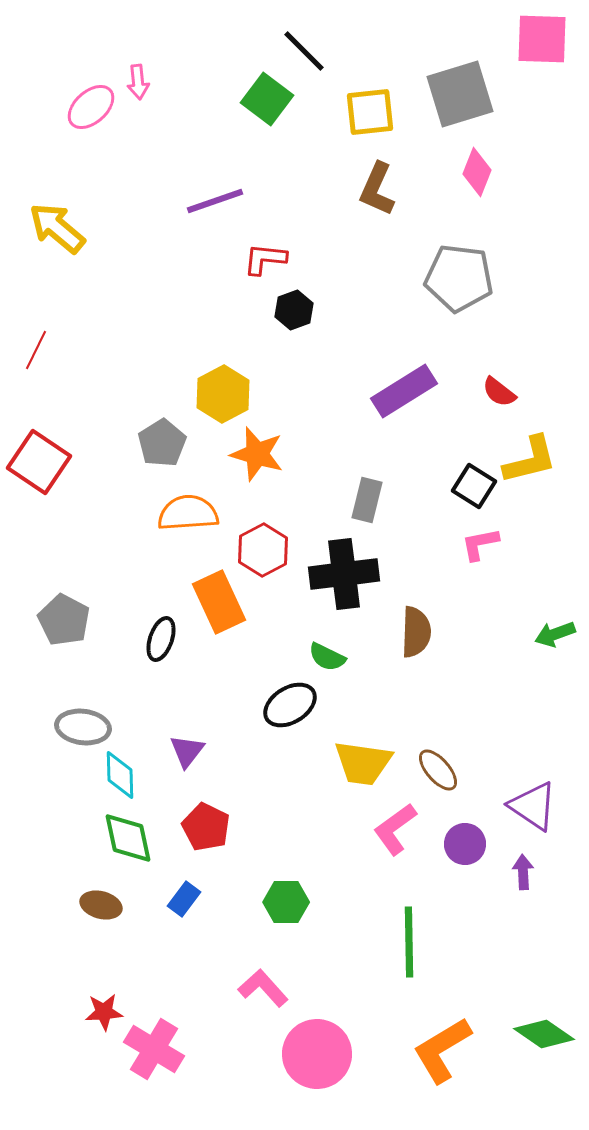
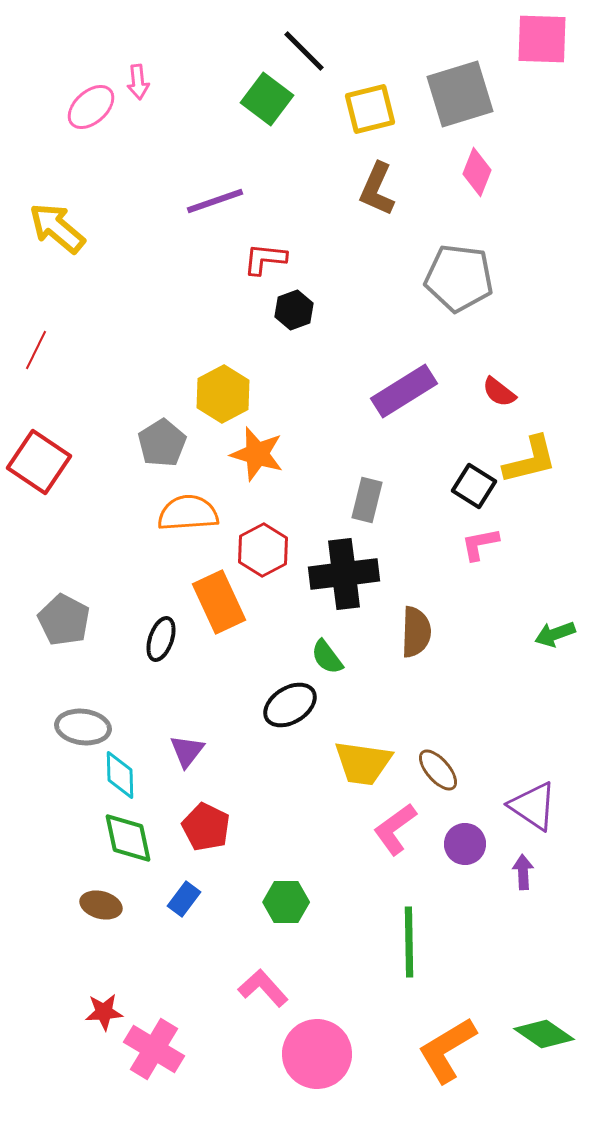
yellow square at (370, 112): moved 3 px up; rotated 8 degrees counterclockwise
green semicircle at (327, 657): rotated 27 degrees clockwise
orange L-shape at (442, 1050): moved 5 px right
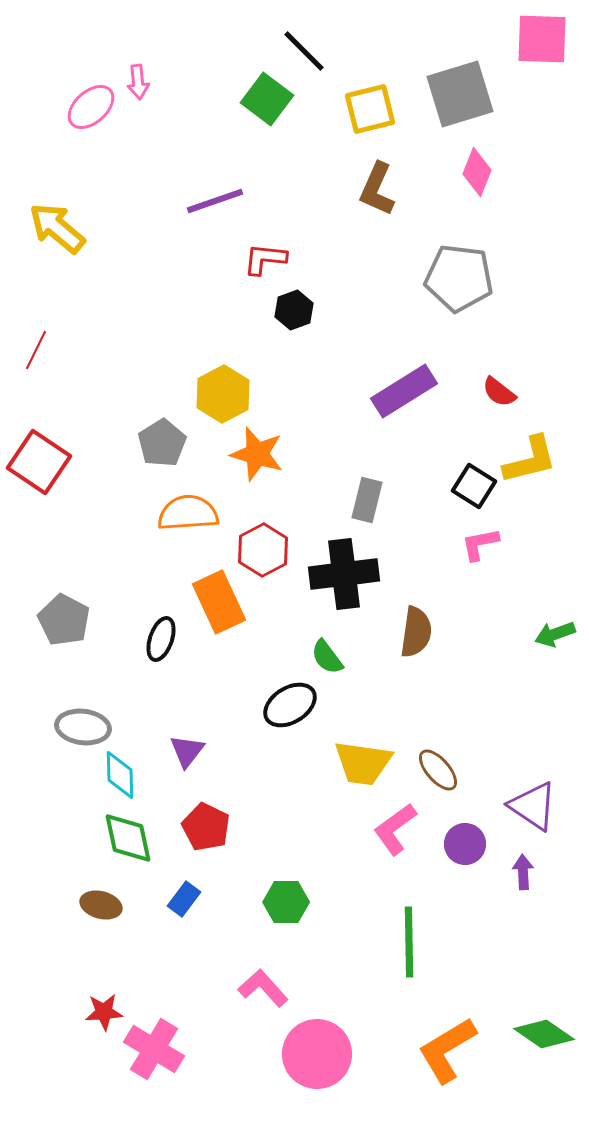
brown semicircle at (416, 632): rotated 6 degrees clockwise
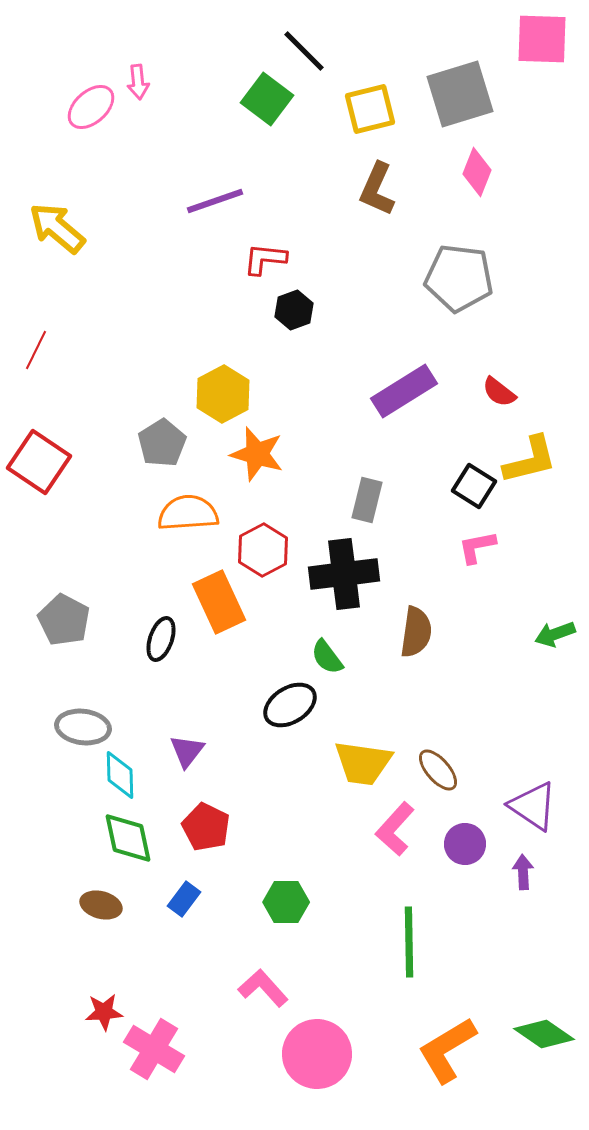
pink L-shape at (480, 544): moved 3 px left, 3 px down
pink L-shape at (395, 829): rotated 12 degrees counterclockwise
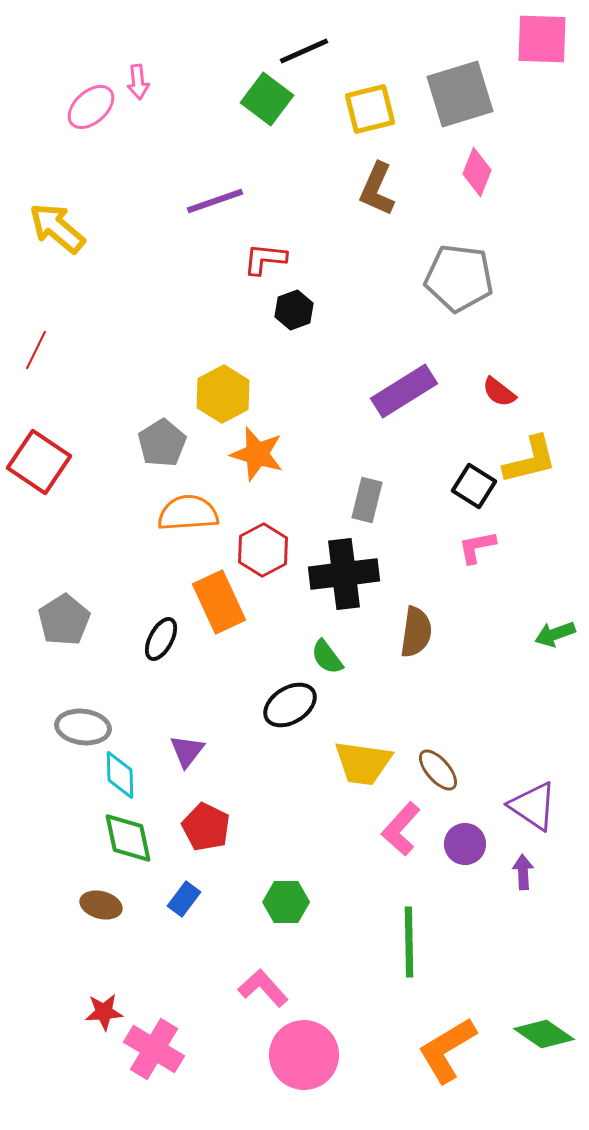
black line at (304, 51): rotated 69 degrees counterclockwise
gray pentagon at (64, 620): rotated 12 degrees clockwise
black ellipse at (161, 639): rotated 9 degrees clockwise
pink L-shape at (395, 829): moved 6 px right
pink circle at (317, 1054): moved 13 px left, 1 px down
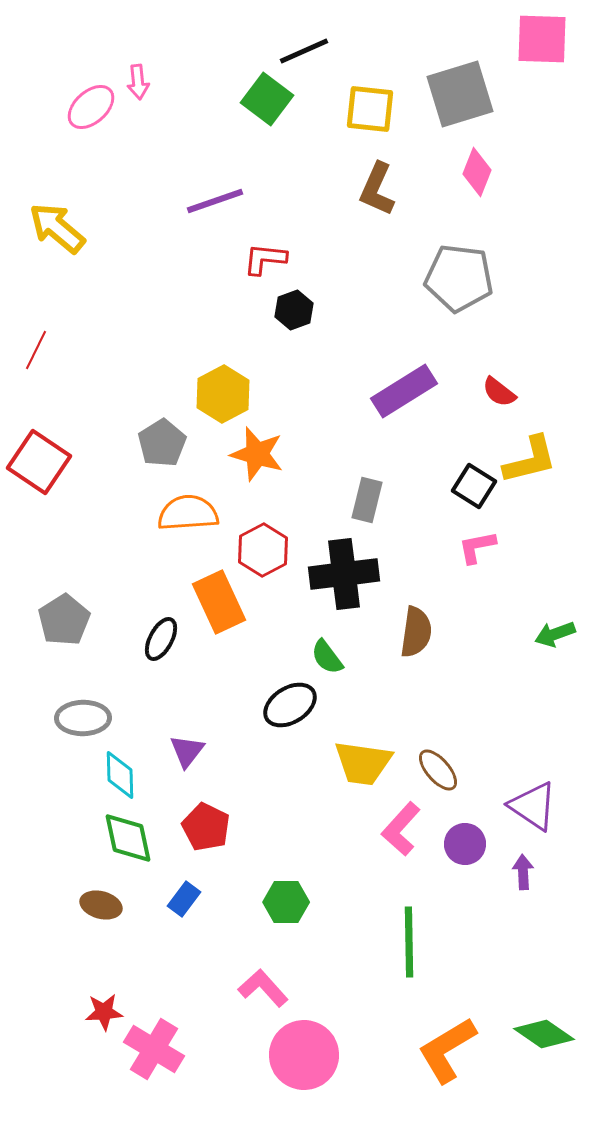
yellow square at (370, 109): rotated 20 degrees clockwise
gray ellipse at (83, 727): moved 9 px up; rotated 8 degrees counterclockwise
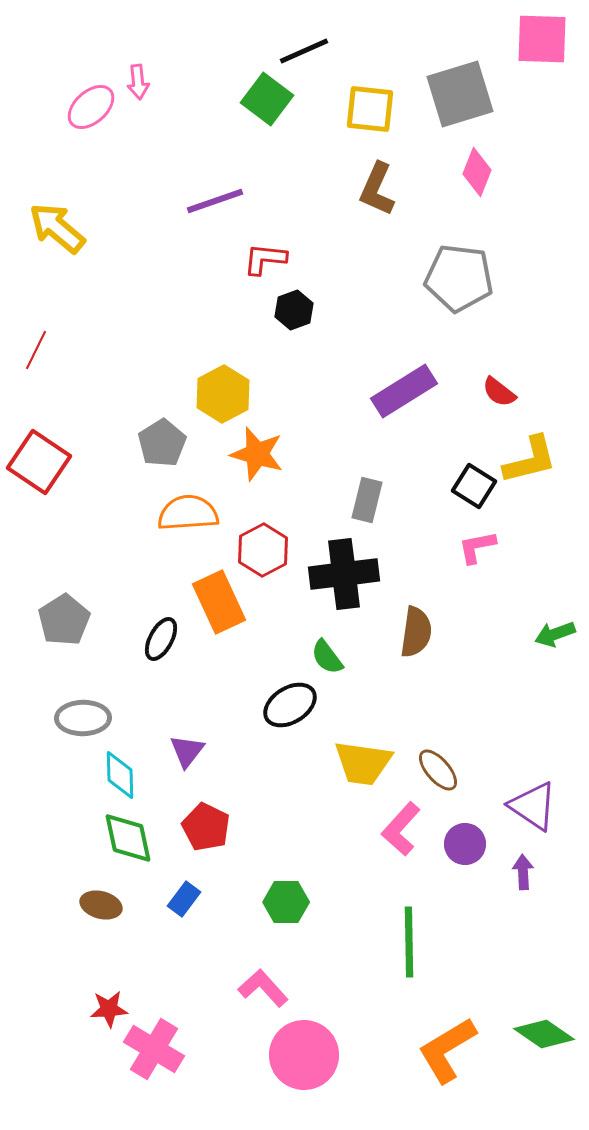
red star at (104, 1012): moved 5 px right, 3 px up
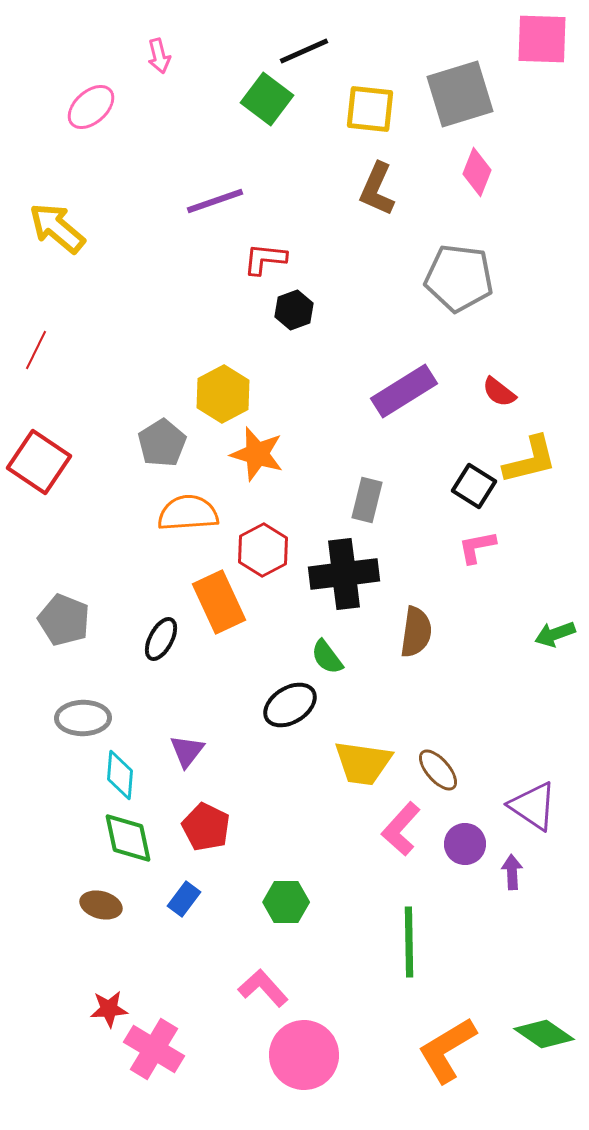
pink arrow at (138, 82): moved 21 px right, 26 px up; rotated 8 degrees counterclockwise
gray pentagon at (64, 620): rotated 18 degrees counterclockwise
cyan diamond at (120, 775): rotated 6 degrees clockwise
purple arrow at (523, 872): moved 11 px left
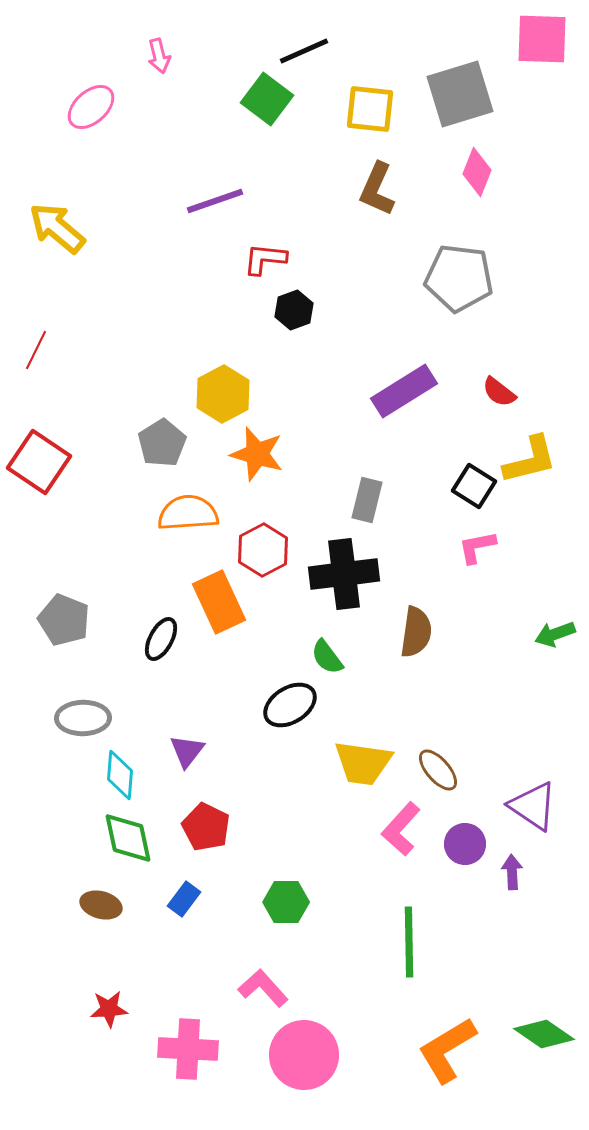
pink cross at (154, 1049): moved 34 px right; rotated 28 degrees counterclockwise
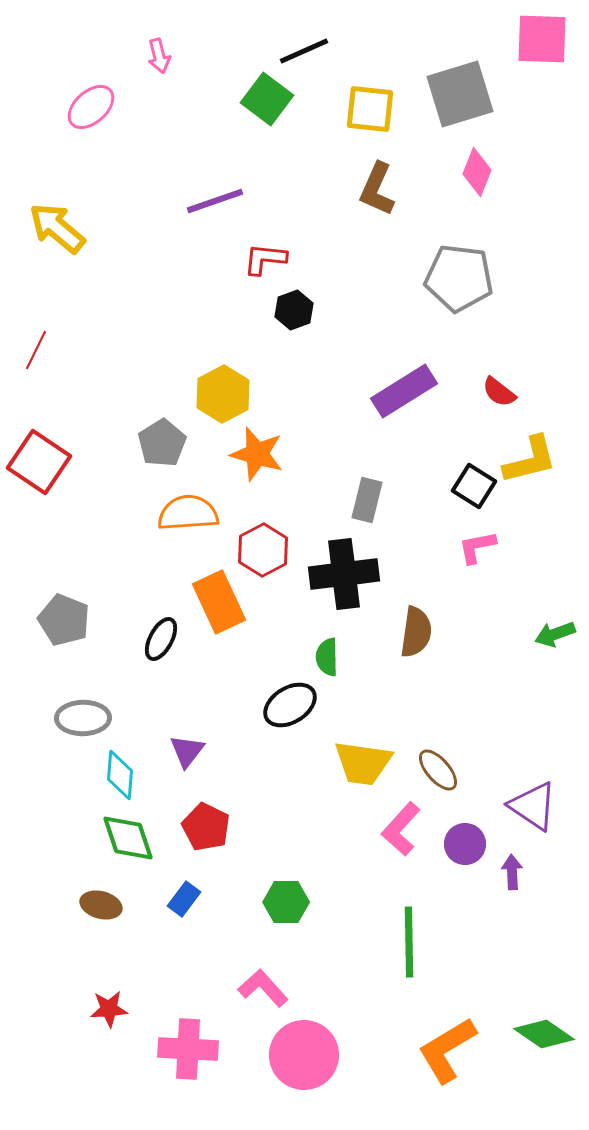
green semicircle at (327, 657): rotated 36 degrees clockwise
green diamond at (128, 838): rotated 6 degrees counterclockwise
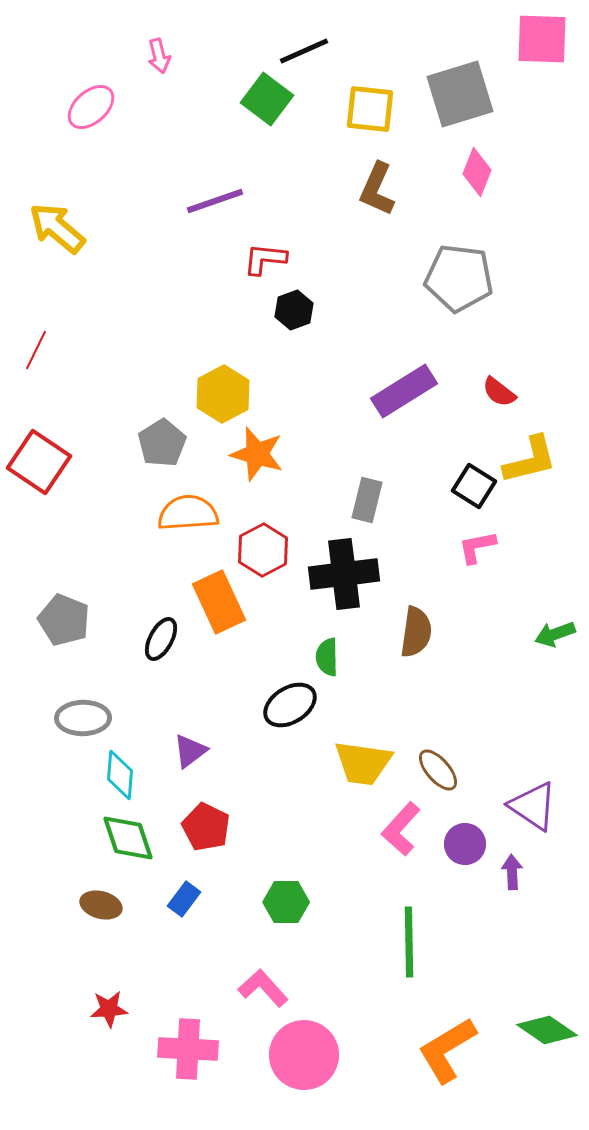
purple triangle at (187, 751): moved 3 px right; rotated 15 degrees clockwise
green diamond at (544, 1034): moved 3 px right, 4 px up
